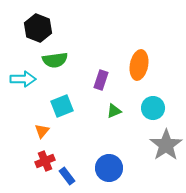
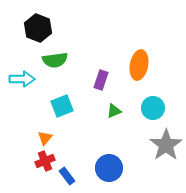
cyan arrow: moved 1 px left
orange triangle: moved 3 px right, 7 px down
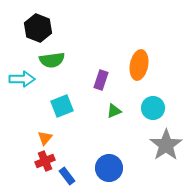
green semicircle: moved 3 px left
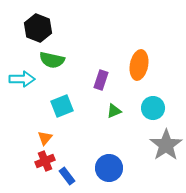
green semicircle: rotated 20 degrees clockwise
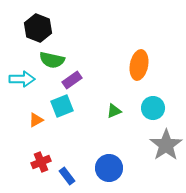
purple rectangle: moved 29 px left; rotated 36 degrees clockwise
orange triangle: moved 9 px left, 18 px up; rotated 21 degrees clockwise
red cross: moved 4 px left, 1 px down
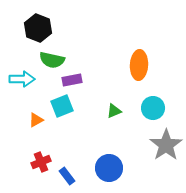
orange ellipse: rotated 8 degrees counterclockwise
purple rectangle: rotated 24 degrees clockwise
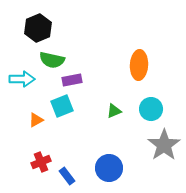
black hexagon: rotated 16 degrees clockwise
cyan circle: moved 2 px left, 1 px down
gray star: moved 2 px left
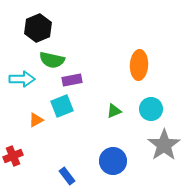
red cross: moved 28 px left, 6 px up
blue circle: moved 4 px right, 7 px up
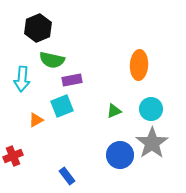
cyan arrow: rotated 95 degrees clockwise
gray star: moved 12 px left, 2 px up
blue circle: moved 7 px right, 6 px up
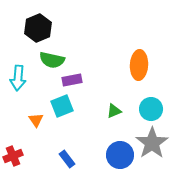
cyan arrow: moved 4 px left, 1 px up
orange triangle: rotated 35 degrees counterclockwise
blue rectangle: moved 17 px up
